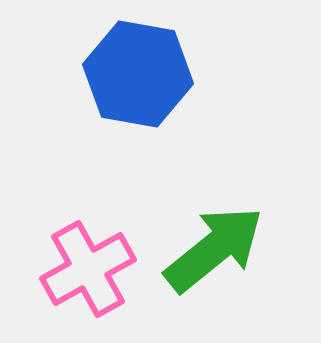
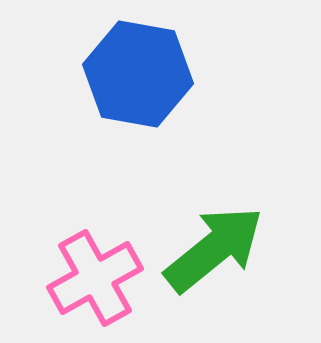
pink cross: moved 7 px right, 9 px down
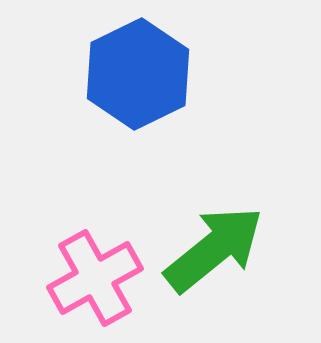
blue hexagon: rotated 24 degrees clockwise
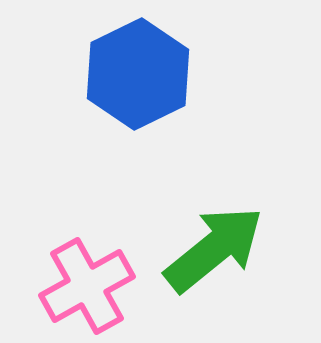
pink cross: moved 8 px left, 8 px down
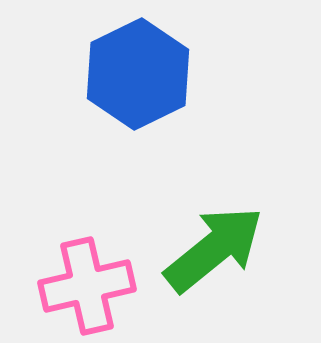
pink cross: rotated 16 degrees clockwise
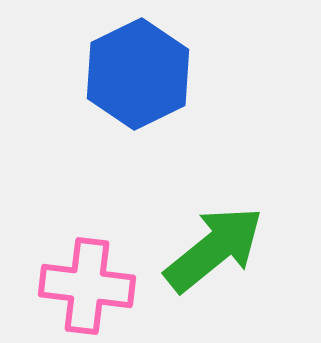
pink cross: rotated 20 degrees clockwise
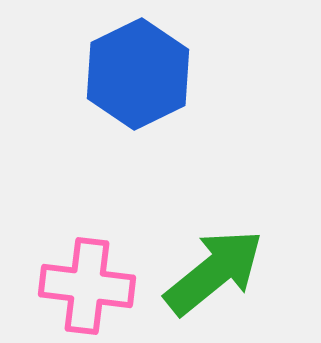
green arrow: moved 23 px down
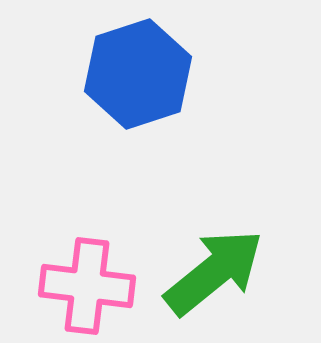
blue hexagon: rotated 8 degrees clockwise
